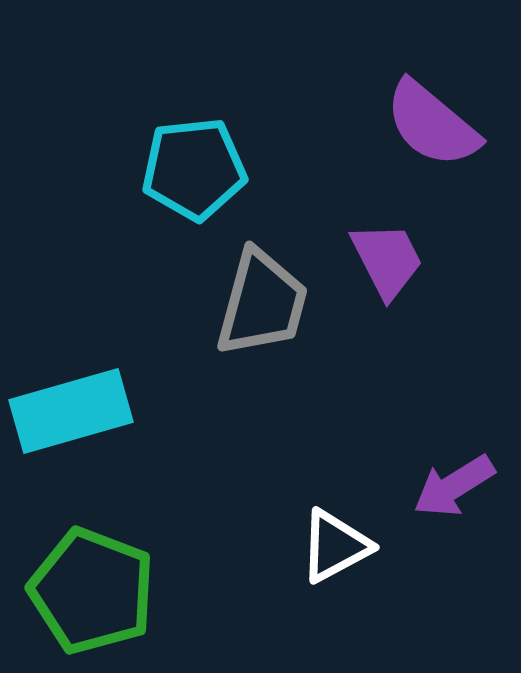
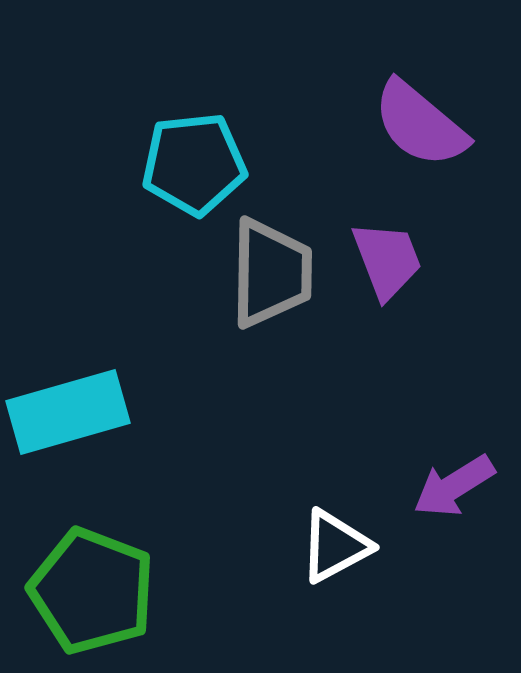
purple semicircle: moved 12 px left
cyan pentagon: moved 5 px up
purple trapezoid: rotated 6 degrees clockwise
gray trapezoid: moved 9 px right, 30 px up; rotated 14 degrees counterclockwise
cyan rectangle: moved 3 px left, 1 px down
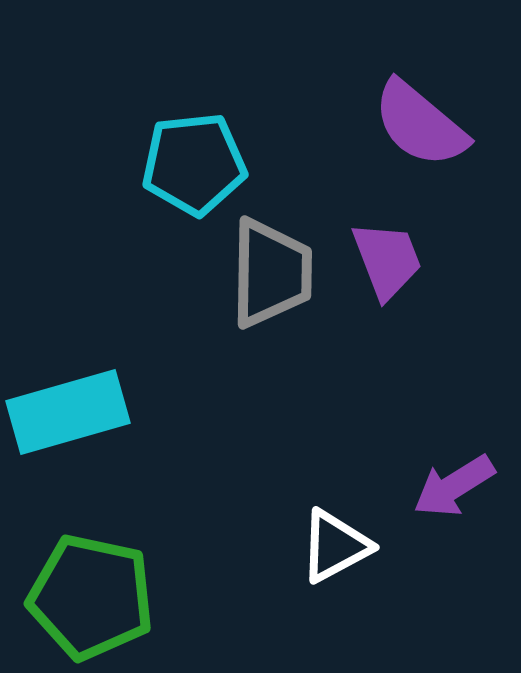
green pentagon: moved 1 px left, 6 px down; rotated 9 degrees counterclockwise
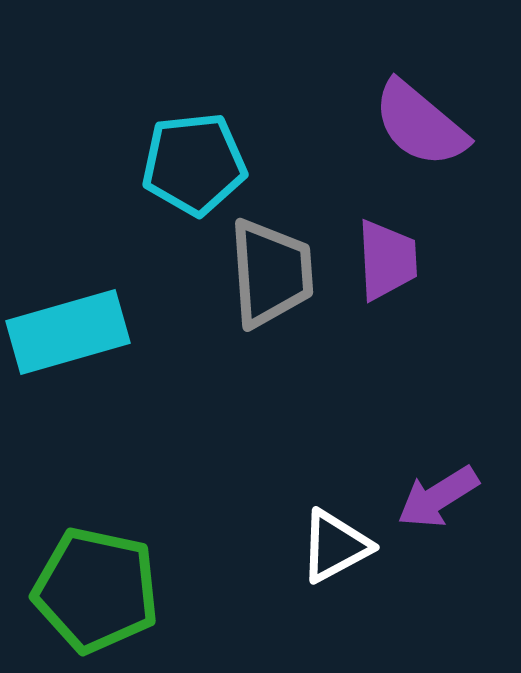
purple trapezoid: rotated 18 degrees clockwise
gray trapezoid: rotated 5 degrees counterclockwise
cyan rectangle: moved 80 px up
purple arrow: moved 16 px left, 11 px down
green pentagon: moved 5 px right, 7 px up
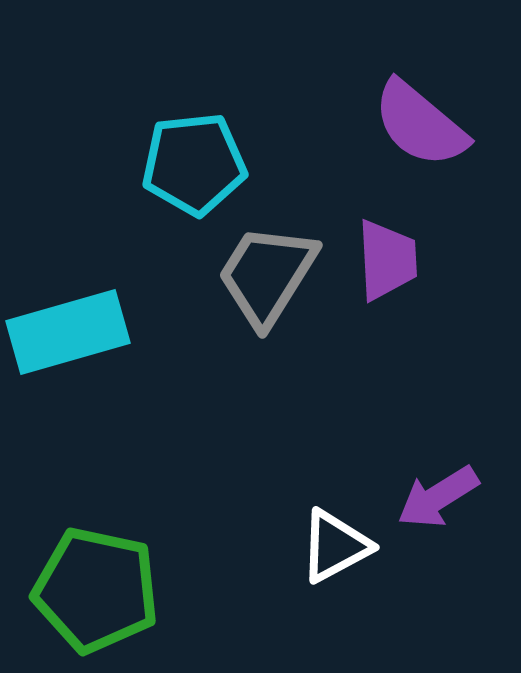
gray trapezoid: moved 4 px left, 2 px down; rotated 144 degrees counterclockwise
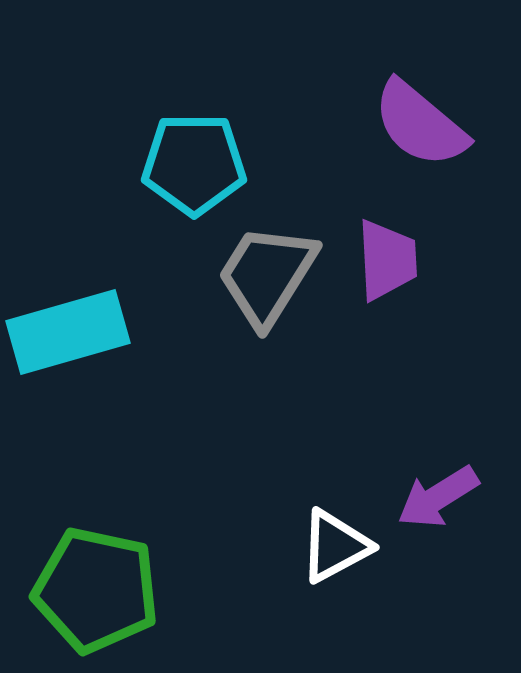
cyan pentagon: rotated 6 degrees clockwise
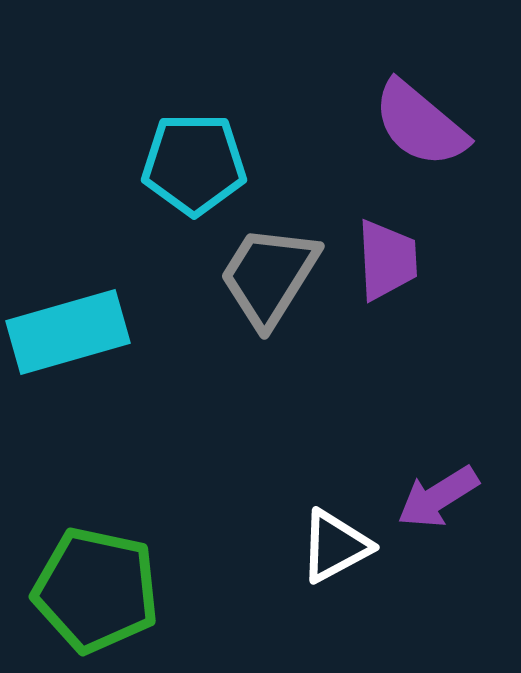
gray trapezoid: moved 2 px right, 1 px down
